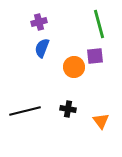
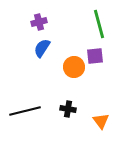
blue semicircle: rotated 12 degrees clockwise
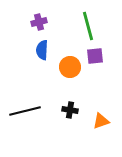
green line: moved 11 px left, 2 px down
blue semicircle: moved 2 px down; rotated 30 degrees counterclockwise
orange circle: moved 4 px left
black cross: moved 2 px right, 1 px down
orange triangle: rotated 48 degrees clockwise
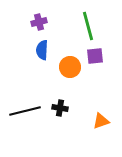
black cross: moved 10 px left, 2 px up
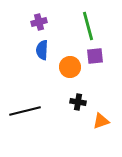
black cross: moved 18 px right, 6 px up
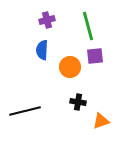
purple cross: moved 8 px right, 2 px up
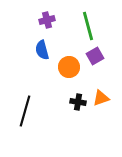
blue semicircle: rotated 18 degrees counterclockwise
purple square: rotated 24 degrees counterclockwise
orange circle: moved 1 px left
black line: rotated 60 degrees counterclockwise
orange triangle: moved 23 px up
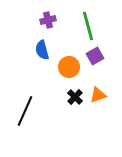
purple cross: moved 1 px right
orange triangle: moved 3 px left, 3 px up
black cross: moved 3 px left, 5 px up; rotated 35 degrees clockwise
black line: rotated 8 degrees clockwise
